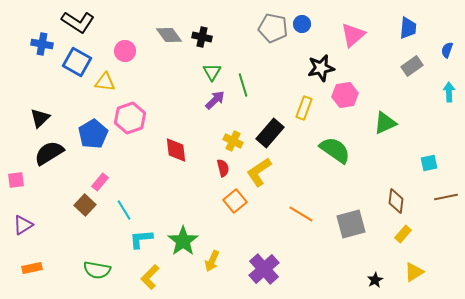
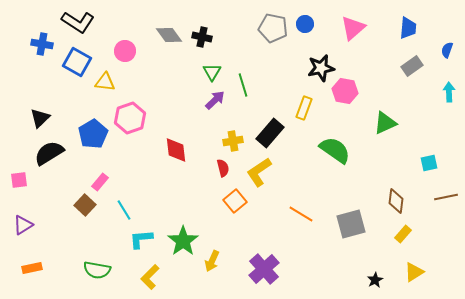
blue circle at (302, 24): moved 3 px right
pink triangle at (353, 35): moved 7 px up
pink hexagon at (345, 95): moved 4 px up; rotated 20 degrees clockwise
yellow cross at (233, 141): rotated 36 degrees counterclockwise
pink square at (16, 180): moved 3 px right
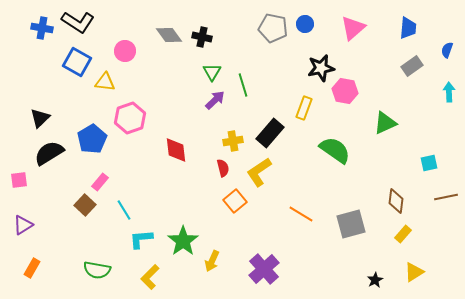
blue cross at (42, 44): moved 16 px up
blue pentagon at (93, 134): moved 1 px left, 5 px down
orange rectangle at (32, 268): rotated 48 degrees counterclockwise
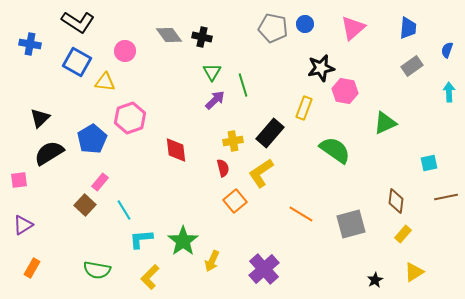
blue cross at (42, 28): moved 12 px left, 16 px down
yellow L-shape at (259, 172): moved 2 px right, 1 px down
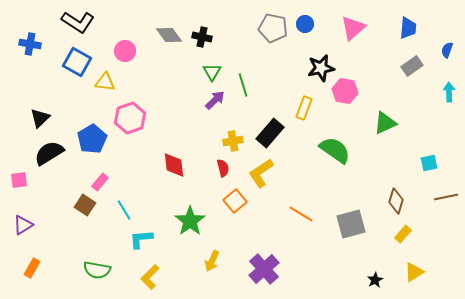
red diamond at (176, 150): moved 2 px left, 15 px down
brown diamond at (396, 201): rotated 10 degrees clockwise
brown square at (85, 205): rotated 10 degrees counterclockwise
green star at (183, 241): moved 7 px right, 20 px up
